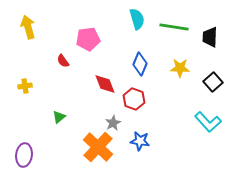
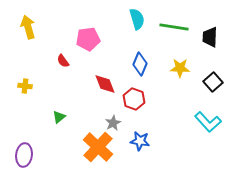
yellow cross: rotated 16 degrees clockwise
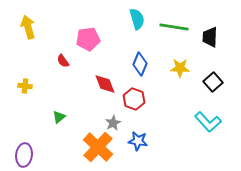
blue star: moved 2 px left
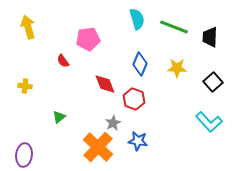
green line: rotated 12 degrees clockwise
yellow star: moved 3 px left
cyan L-shape: moved 1 px right
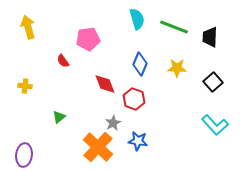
cyan L-shape: moved 6 px right, 3 px down
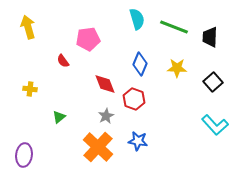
yellow cross: moved 5 px right, 3 px down
gray star: moved 7 px left, 7 px up
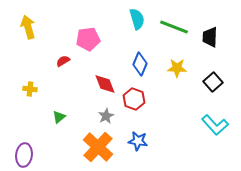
red semicircle: rotated 96 degrees clockwise
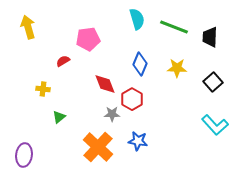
yellow cross: moved 13 px right
red hexagon: moved 2 px left; rotated 10 degrees clockwise
gray star: moved 6 px right, 2 px up; rotated 28 degrees clockwise
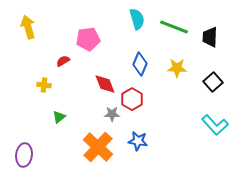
yellow cross: moved 1 px right, 4 px up
